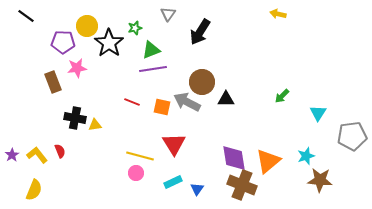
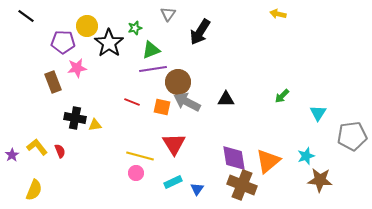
brown circle: moved 24 px left
yellow L-shape: moved 8 px up
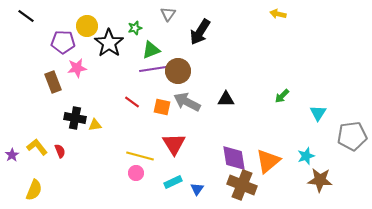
brown circle: moved 11 px up
red line: rotated 14 degrees clockwise
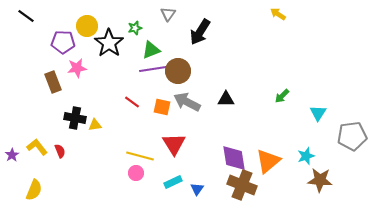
yellow arrow: rotated 21 degrees clockwise
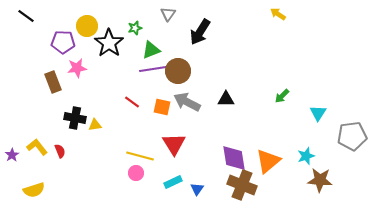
yellow semicircle: rotated 50 degrees clockwise
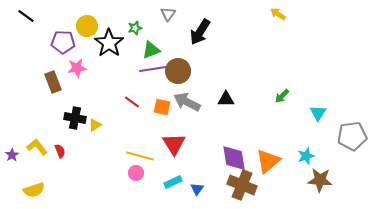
yellow triangle: rotated 24 degrees counterclockwise
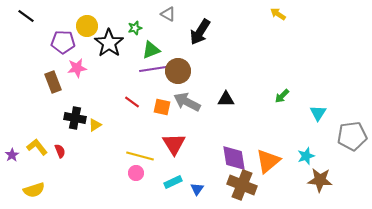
gray triangle: rotated 35 degrees counterclockwise
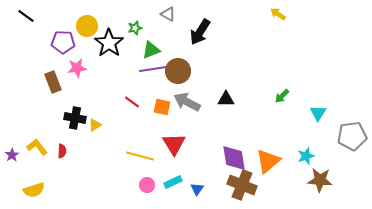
red semicircle: moved 2 px right; rotated 24 degrees clockwise
pink circle: moved 11 px right, 12 px down
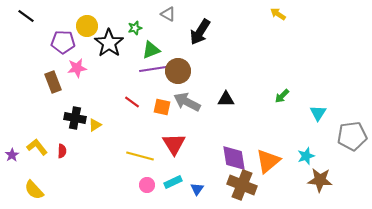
yellow semicircle: rotated 65 degrees clockwise
